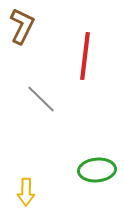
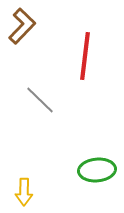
brown L-shape: rotated 18 degrees clockwise
gray line: moved 1 px left, 1 px down
yellow arrow: moved 2 px left
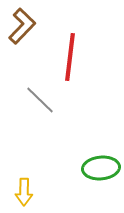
red line: moved 15 px left, 1 px down
green ellipse: moved 4 px right, 2 px up
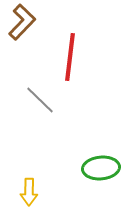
brown L-shape: moved 4 px up
yellow arrow: moved 5 px right
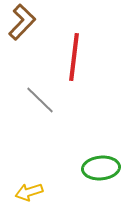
red line: moved 4 px right
yellow arrow: rotated 72 degrees clockwise
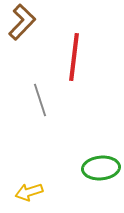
gray line: rotated 28 degrees clockwise
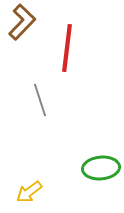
red line: moved 7 px left, 9 px up
yellow arrow: rotated 20 degrees counterclockwise
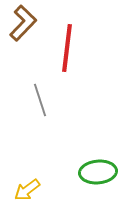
brown L-shape: moved 1 px right, 1 px down
green ellipse: moved 3 px left, 4 px down
yellow arrow: moved 2 px left, 2 px up
